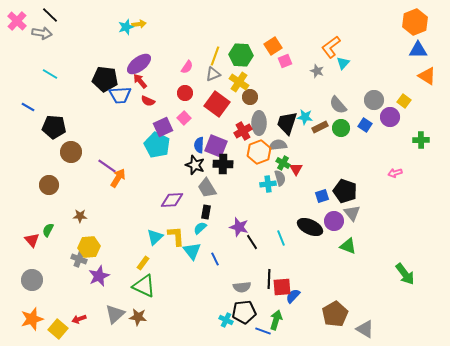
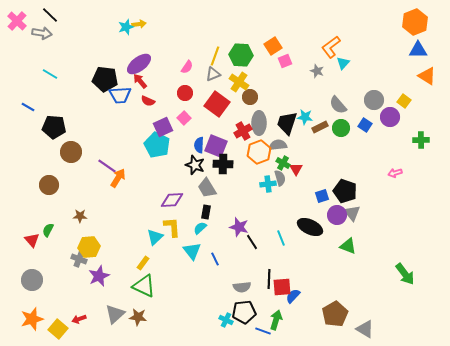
purple circle at (334, 221): moved 3 px right, 6 px up
yellow L-shape at (176, 236): moved 4 px left, 9 px up
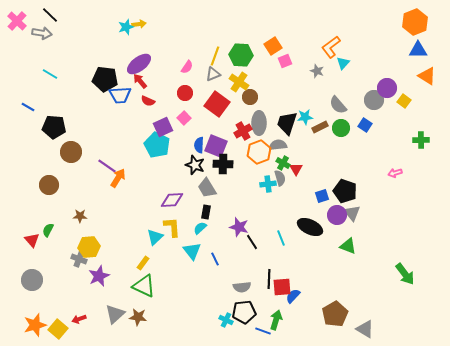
cyan star at (305, 117): rotated 14 degrees counterclockwise
purple circle at (390, 117): moved 3 px left, 29 px up
orange star at (32, 319): moved 3 px right, 6 px down
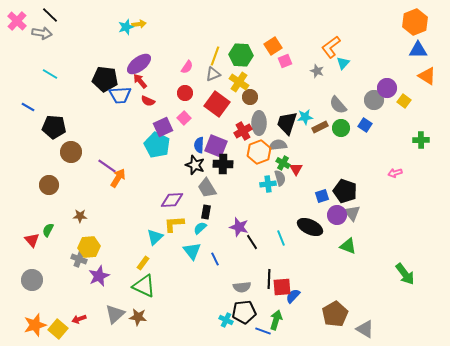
yellow L-shape at (172, 227): moved 2 px right, 3 px up; rotated 90 degrees counterclockwise
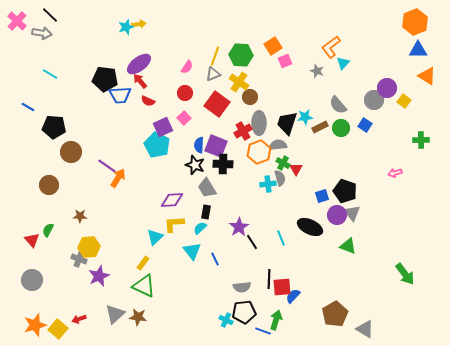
purple star at (239, 227): rotated 24 degrees clockwise
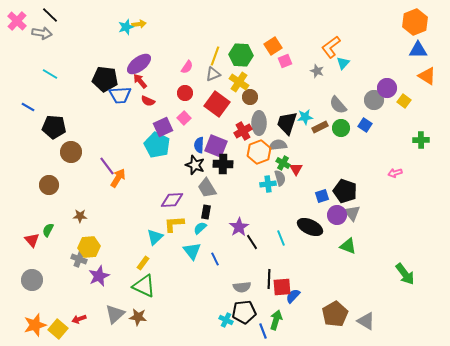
purple line at (107, 166): rotated 18 degrees clockwise
gray triangle at (365, 329): moved 1 px right, 8 px up
blue line at (263, 331): rotated 49 degrees clockwise
